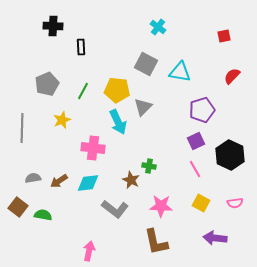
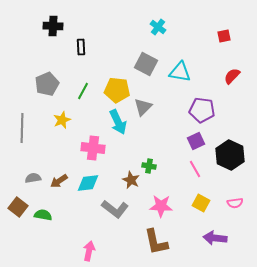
purple pentagon: rotated 25 degrees clockwise
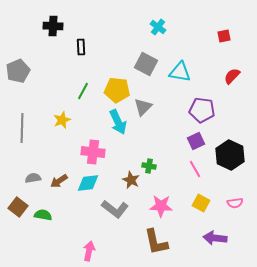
gray pentagon: moved 29 px left, 13 px up
pink cross: moved 4 px down
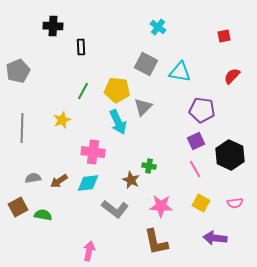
brown square: rotated 24 degrees clockwise
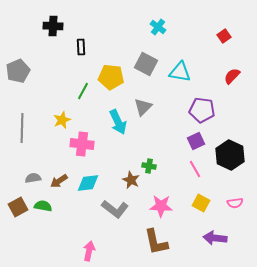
red square: rotated 24 degrees counterclockwise
yellow pentagon: moved 6 px left, 13 px up
pink cross: moved 11 px left, 8 px up
green semicircle: moved 9 px up
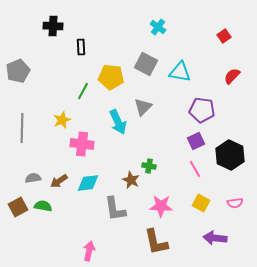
gray L-shape: rotated 44 degrees clockwise
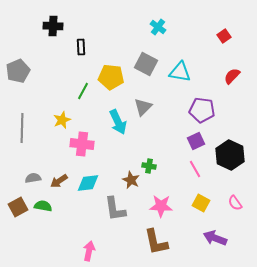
pink semicircle: rotated 63 degrees clockwise
purple arrow: rotated 15 degrees clockwise
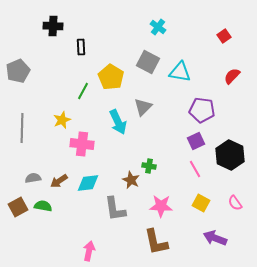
gray square: moved 2 px right, 2 px up
yellow pentagon: rotated 25 degrees clockwise
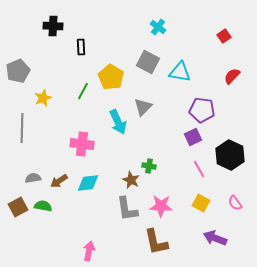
yellow star: moved 19 px left, 22 px up
purple square: moved 3 px left, 4 px up
pink line: moved 4 px right
gray L-shape: moved 12 px right
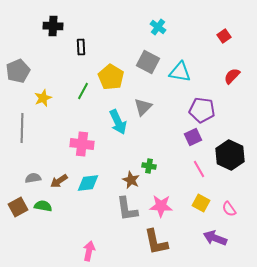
pink semicircle: moved 6 px left, 6 px down
